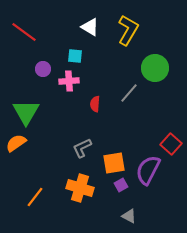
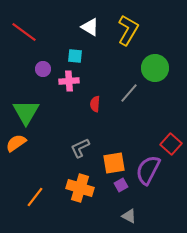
gray L-shape: moved 2 px left
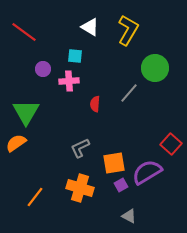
purple semicircle: moved 1 px left, 2 px down; rotated 32 degrees clockwise
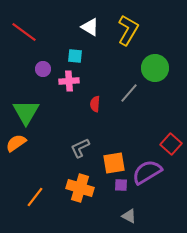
purple square: rotated 32 degrees clockwise
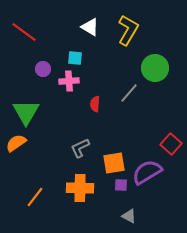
cyan square: moved 2 px down
orange cross: rotated 16 degrees counterclockwise
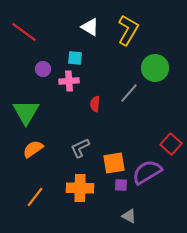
orange semicircle: moved 17 px right, 6 px down
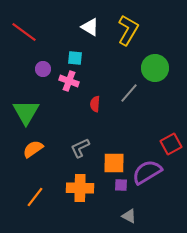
pink cross: rotated 24 degrees clockwise
red square: rotated 20 degrees clockwise
orange square: rotated 10 degrees clockwise
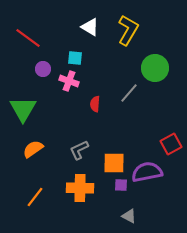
red line: moved 4 px right, 6 px down
green triangle: moved 3 px left, 3 px up
gray L-shape: moved 1 px left, 2 px down
purple semicircle: rotated 20 degrees clockwise
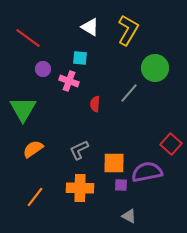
cyan square: moved 5 px right
red square: rotated 20 degrees counterclockwise
